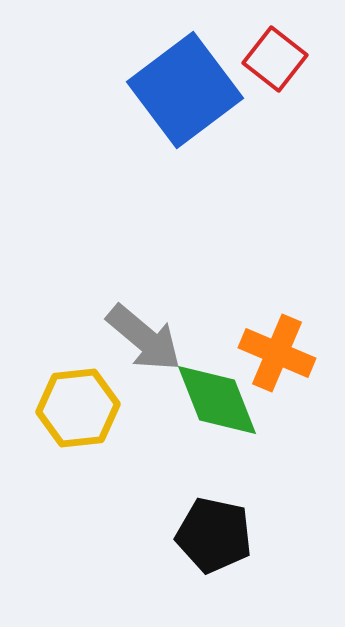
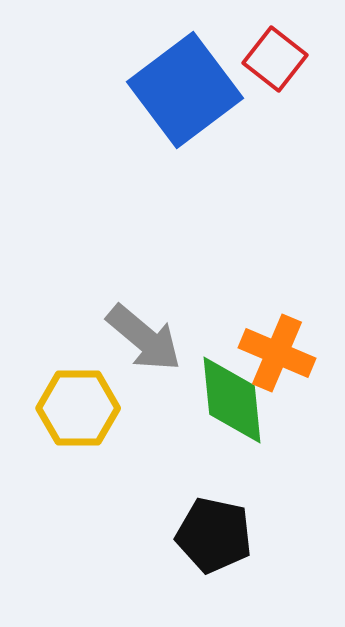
green diamond: moved 15 px right; rotated 16 degrees clockwise
yellow hexagon: rotated 6 degrees clockwise
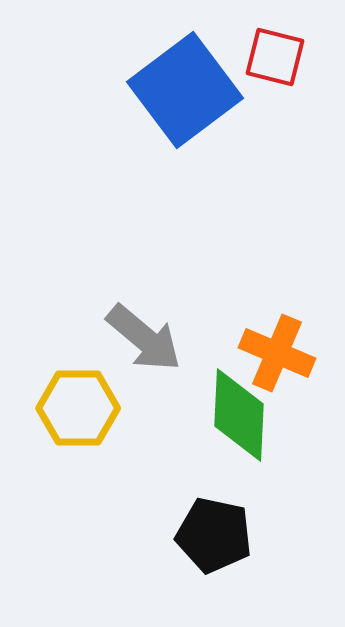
red square: moved 2 px up; rotated 24 degrees counterclockwise
green diamond: moved 7 px right, 15 px down; rotated 8 degrees clockwise
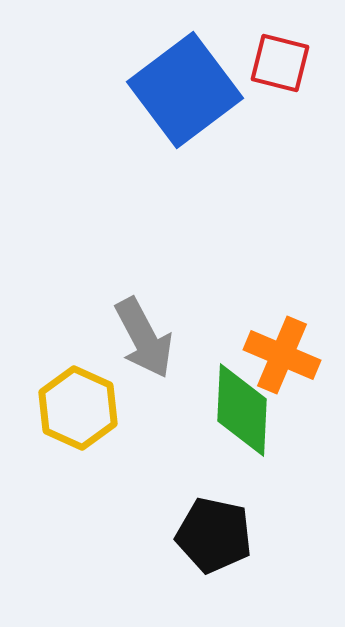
red square: moved 5 px right, 6 px down
gray arrow: rotated 22 degrees clockwise
orange cross: moved 5 px right, 2 px down
yellow hexagon: rotated 24 degrees clockwise
green diamond: moved 3 px right, 5 px up
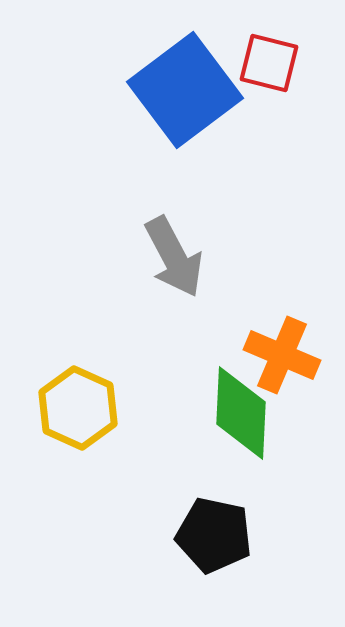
red square: moved 11 px left
gray arrow: moved 30 px right, 81 px up
green diamond: moved 1 px left, 3 px down
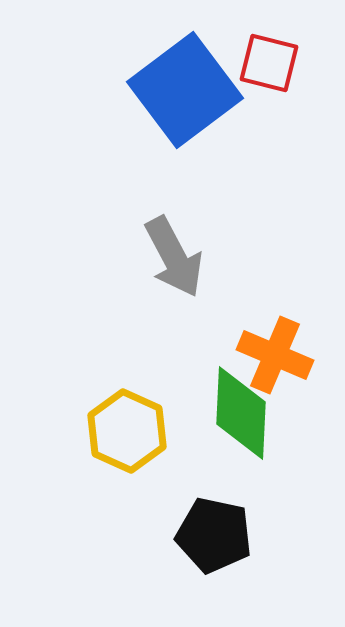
orange cross: moved 7 px left
yellow hexagon: moved 49 px right, 23 px down
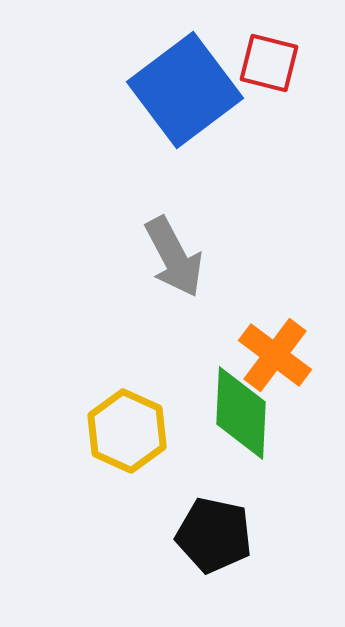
orange cross: rotated 14 degrees clockwise
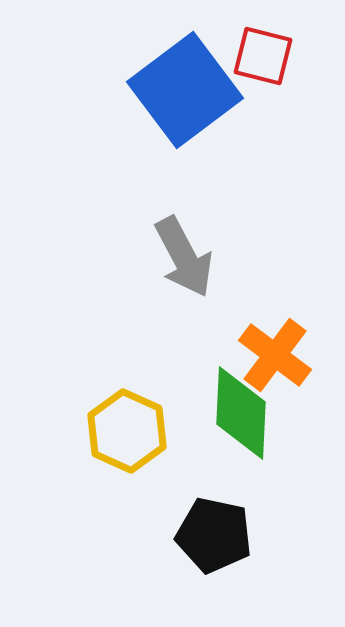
red square: moved 6 px left, 7 px up
gray arrow: moved 10 px right
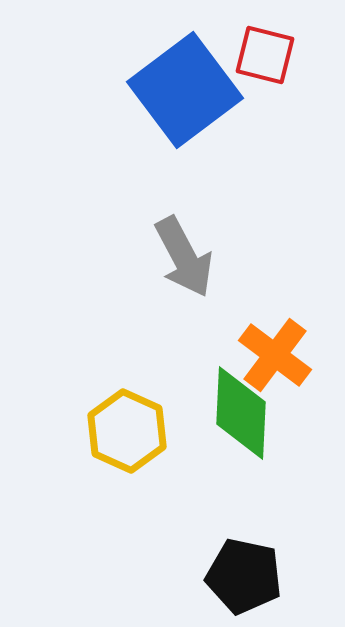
red square: moved 2 px right, 1 px up
black pentagon: moved 30 px right, 41 px down
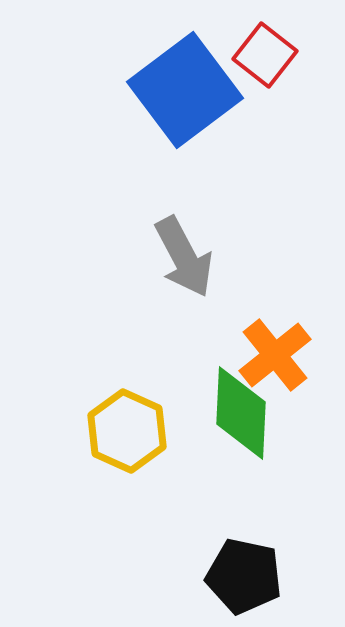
red square: rotated 24 degrees clockwise
orange cross: rotated 14 degrees clockwise
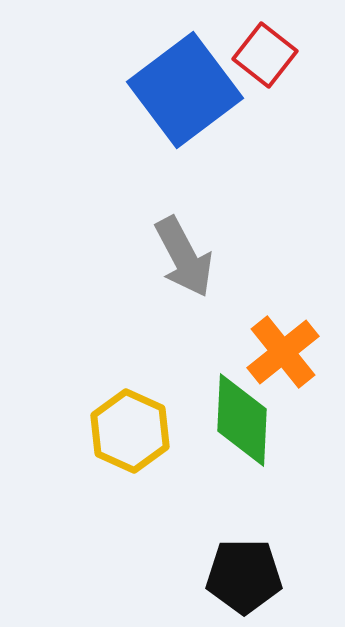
orange cross: moved 8 px right, 3 px up
green diamond: moved 1 px right, 7 px down
yellow hexagon: moved 3 px right
black pentagon: rotated 12 degrees counterclockwise
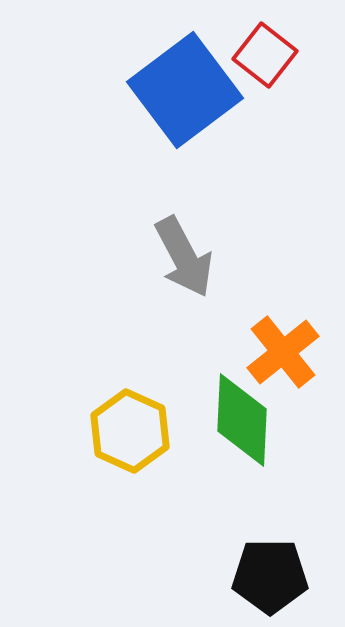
black pentagon: moved 26 px right
